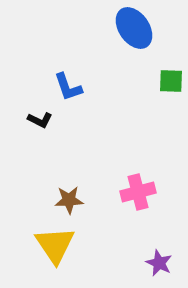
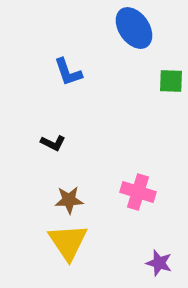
blue L-shape: moved 15 px up
black L-shape: moved 13 px right, 23 px down
pink cross: rotated 32 degrees clockwise
yellow triangle: moved 13 px right, 3 px up
purple star: rotated 8 degrees counterclockwise
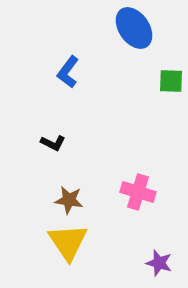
blue L-shape: rotated 56 degrees clockwise
brown star: rotated 12 degrees clockwise
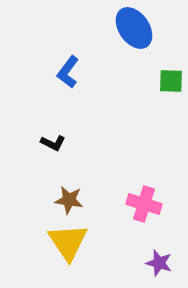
pink cross: moved 6 px right, 12 px down
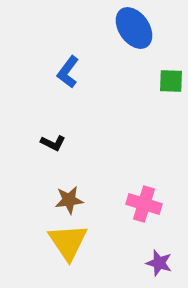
brown star: rotated 16 degrees counterclockwise
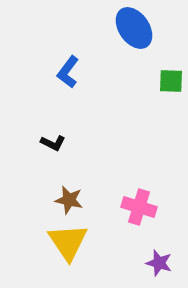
brown star: rotated 20 degrees clockwise
pink cross: moved 5 px left, 3 px down
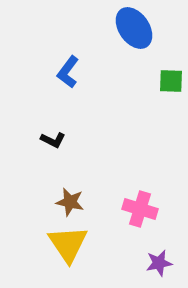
black L-shape: moved 3 px up
brown star: moved 1 px right, 2 px down
pink cross: moved 1 px right, 2 px down
yellow triangle: moved 2 px down
purple star: rotated 28 degrees counterclockwise
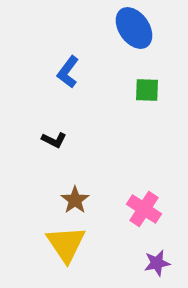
green square: moved 24 px left, 9 px down
black L-shape: moved 1 px right
brown star: moved 5 px right, 2 px up; rotated 24 degrees clockwise
pink cross: moved 4 px right; rotated 16 degrees clockwise
yellow triangle: moved 2 px left
purple star: moved 2 px left
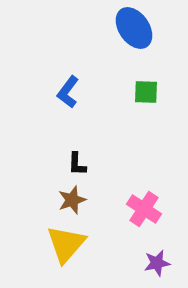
blue L-shape: moved 20 px down
green square: moved 1 px left, 2 px down
black L-shape: moved 23 px right, 24 px down; rotated 65 degrees clockwise
brown star: moved 3 px left; rotated 16 degrees clockwise
yellow triangle: rotated 15 degrees clockwise
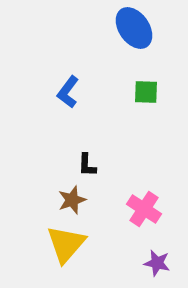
black L-shape: moved 10 px right, 1 px down
purple star: rotated 24 degrees clockwise
